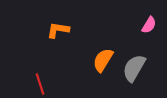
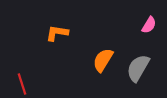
orange L-shape: moved 1 px left, 3 px down
gray semicircle: moved 4 px right
red line: moved 18 px left
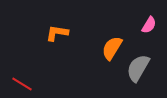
orange semicircle: moved 9 px right, 12 px up
red line: rotated 40 degrees counterclockwise
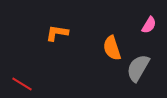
orange semicircle: rotated 50 degrees counterclockwise
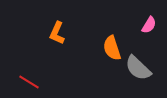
orange L-shape: rotated 75 degrees counterclockwise
gray semicircle: rotated 76 degrees counterclockwise
red line: moved 7 px right, 2 px up
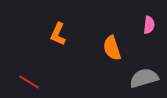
pink semicircle: rotated 24 degrees counterclockwise
orange L-shape: moved 1 px right, 1 px down
gray semicircle: moved 6 px right, 10 px down; rotated 120 degrees clockwise
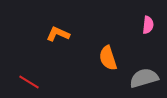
pink semicircle: moved 1 px left
orange L-shape: rotated 90 degrees clockwise
orange semicircle: moved 4 px left, 10 px down
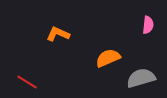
orange semicircle: rotated 85 degrees clockwise
gray semicircle: moved 3 px left
red line: moved 2 px left
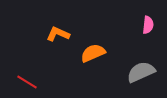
orange semicircle: moved 15 px left, 5 px up
gray semicircle: moved 6 px up; rotated 8 degrees counterclockwise
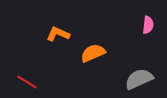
gray semicircle: moved 2 px left, 7 px down
